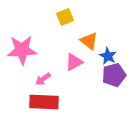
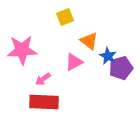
purple pentagon: moved 7 px right, 7 px up
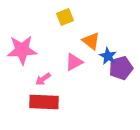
orange triangle: moved 2 px right
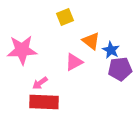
blue star: moved 3 px right, 6 px up
purple pentagon: moved 1 px left, 1 px down; rotated 10 degrees clockwise
pink arrow: moved 3 px left, 4 px down
